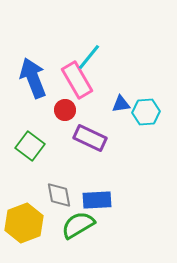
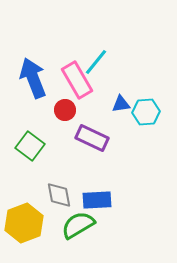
cyan line: moved 7 px right, 5 px down
purple rectangle: moved 2 px right
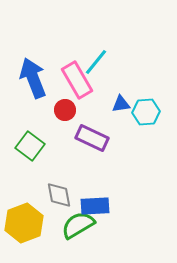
blue rectangle: moved 2 px left, 6 px down
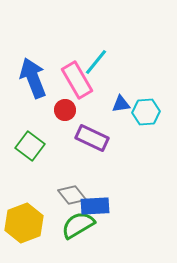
gray diamond: moved 13 px right; rotated 28 degrees counterclockwise
